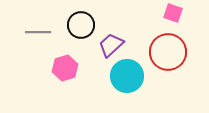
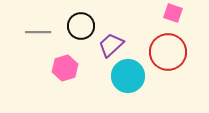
black circle: moved 1 px down
cyan circle: moved 1 px right
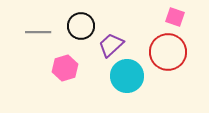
pink square: moved 2 px right, 4 px down
cyan circle: moved 1 px left
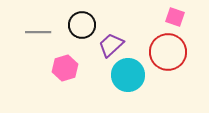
black circle: moved 1 px right, 1 px up
cyan circle: moved 1 px right, 1 px up
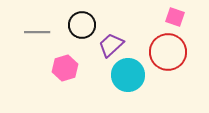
gray line: moved 1 px left
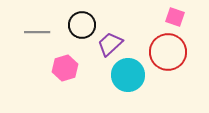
purple trapezoid: moved 1 px left, 1 px up
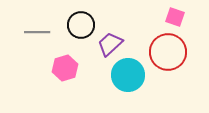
black circle: moved 1 px left
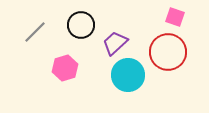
gray line: moved 2 px left; rotated 45 degrees counterclockwise
purple trapezoid: moved 5 px right, 1 px up
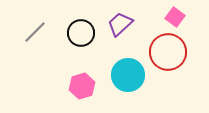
pink square: rotated 18 degrees clockwise
black circle: moved 8 px down
purple trapezoid: moved 5 px right, 19 px up
pink hexagon: moved 17 px right, 18 px down
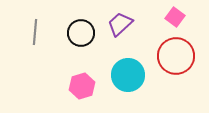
gray line: rotated 40 degrees counterclockwise
red circle: moved 8 px right, 4 px down
